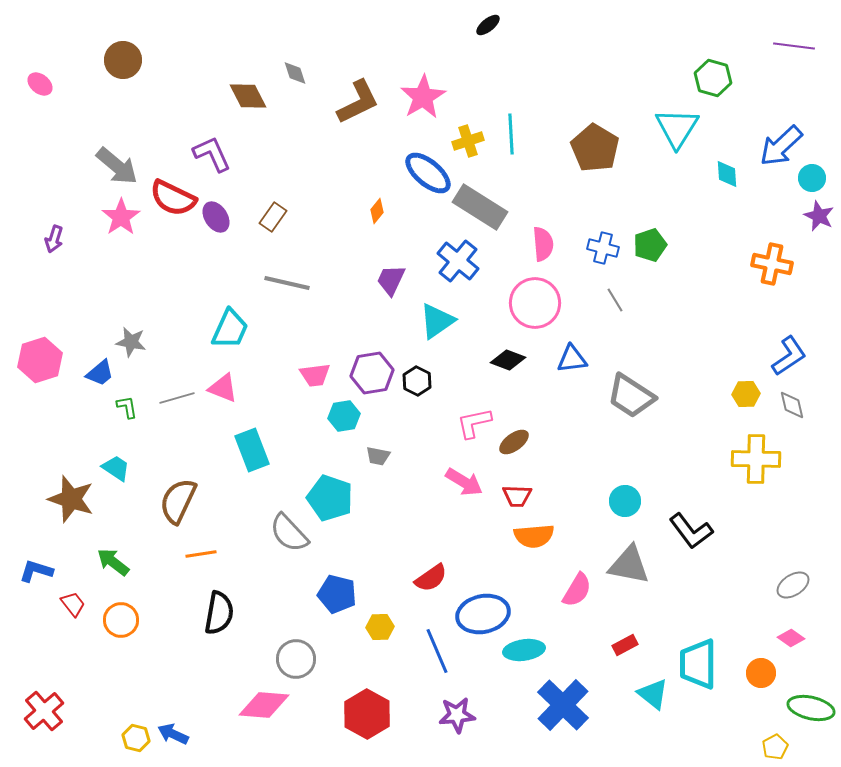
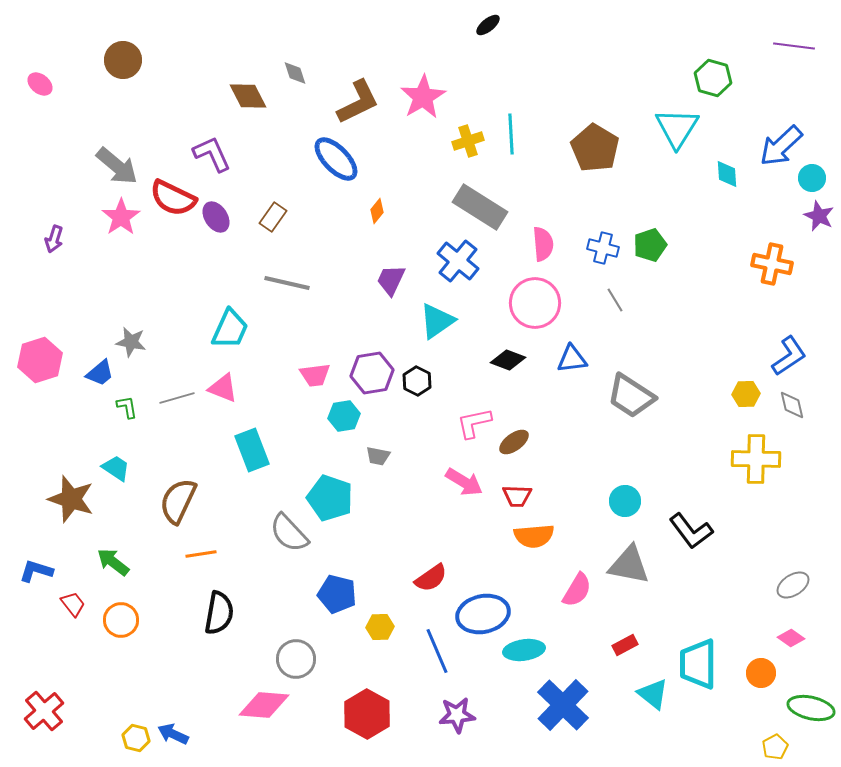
blue ellipse at (428, 173): moved 92 px left, 14 px up; rotated 6 degrees clockwise
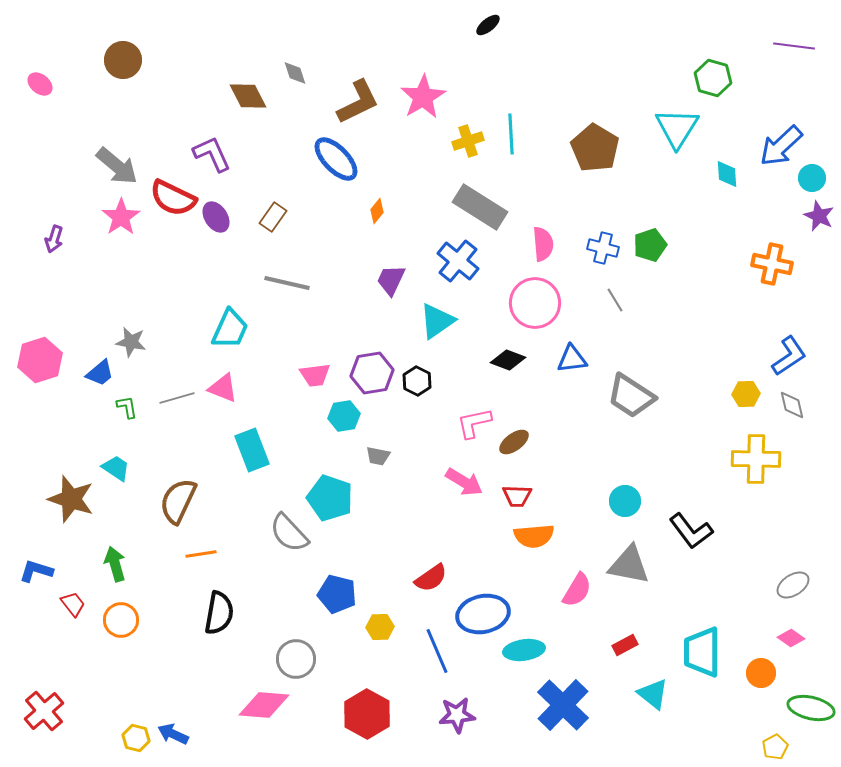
green arrow at (113, 562): moved 2 px right, 2 px down; rotated 36 degrees clockwise
cyan trapezoid at (698, 664): moved 4 px right, 12 px up
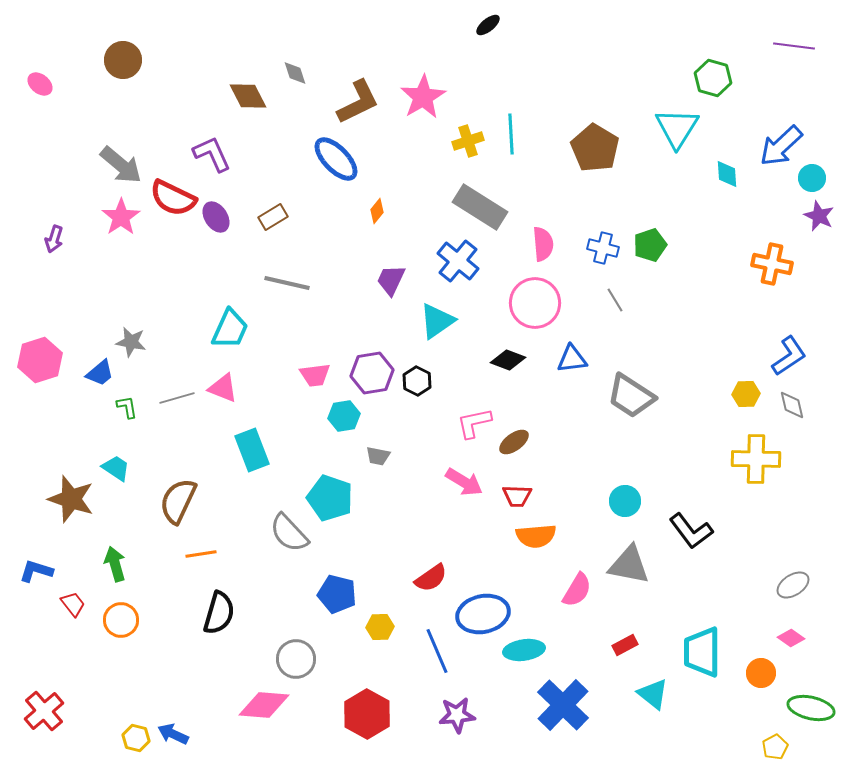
gray arrow at (117, 166): moved 4 px right, 1 px up
brown rectangle at (273, 217): rotated 24 degrees clockwise
orange semicircle at (534, 536): moved 2 px right
black semicircle at (219, 613): rotated 6 degrees clockwise
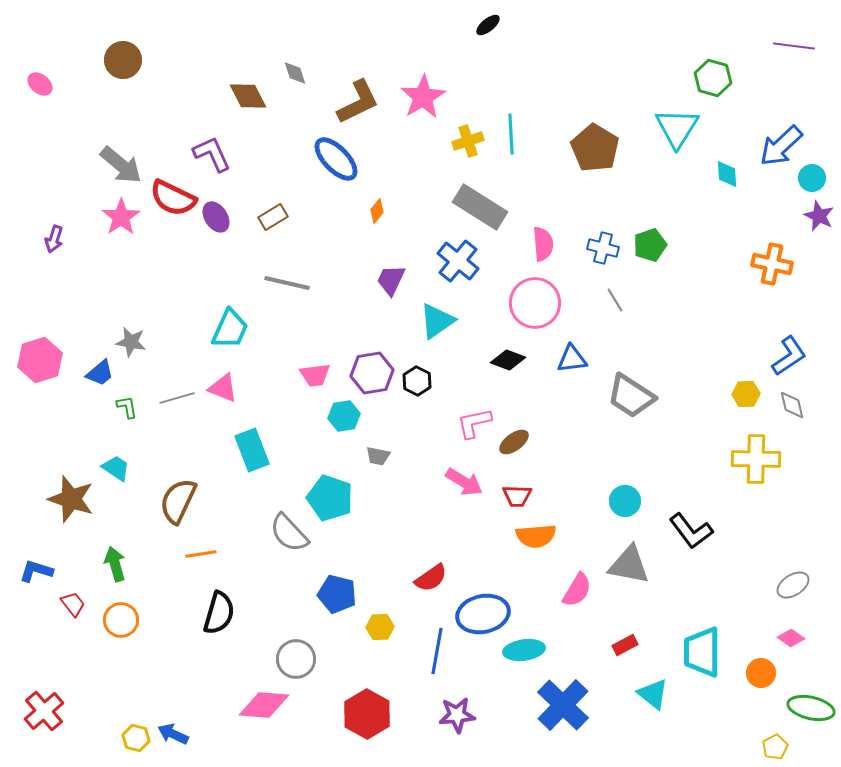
blue line at (437, 651): rotated 33 degrees clockwise
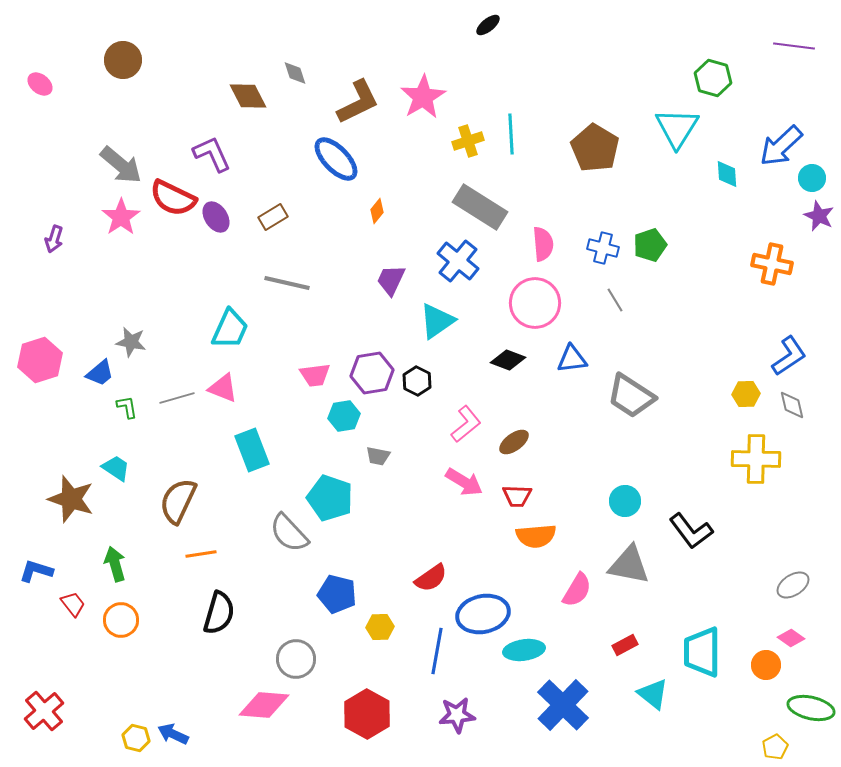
pink L-shape at (474, 423): moved 8 px left, 1 px down; rotated 153 degrees clockwise
orange circle at (761, 673): moved 5 px right, 8 px up
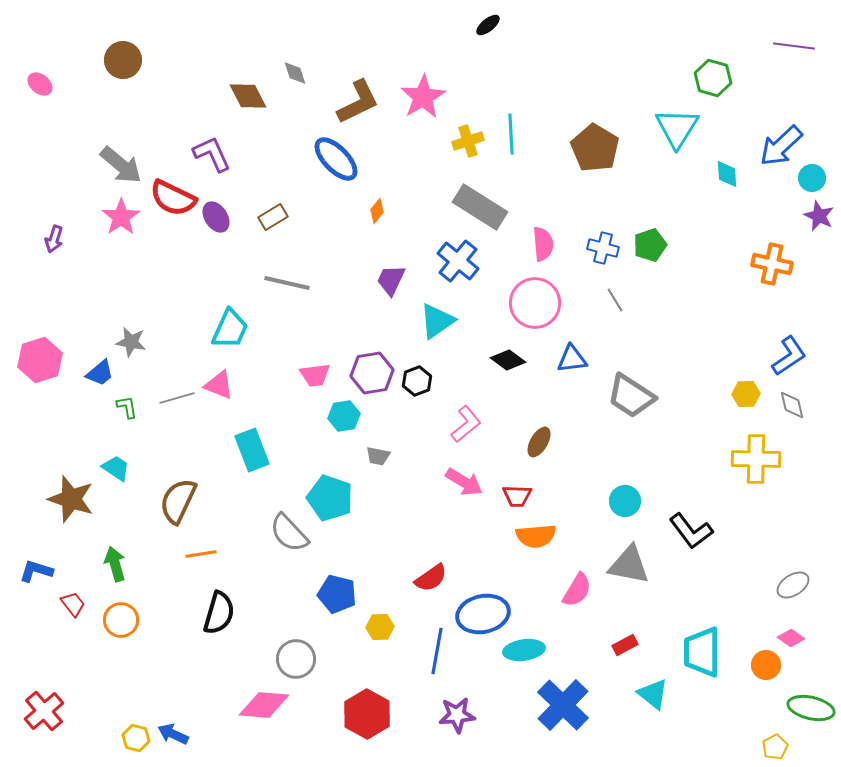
black diamond at (508, 360): rotated 16 degrees clockwise
black hexagon at (417, 381): rotated 12 degrees clockwise
pink triangle at (223, 388): moved 4 px left, 3 px up
brown ellipse at (514, 442): moved 25 px right; rotated 24 degrees counterclockwise
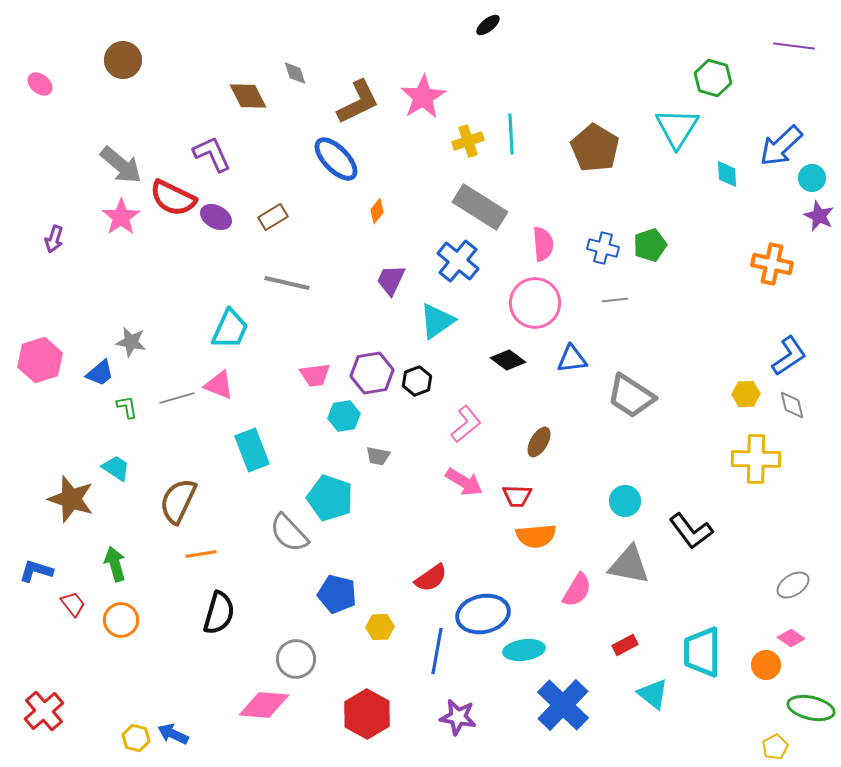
purple ellipse at (216, 217): rotated 28 degrees counterclockwise
gray line at (615, 300): rotated 65 degrees counterclockwise
purple star at (457, 715): moved 1 px right, 2 px down; rotated 15 degrees clockwise
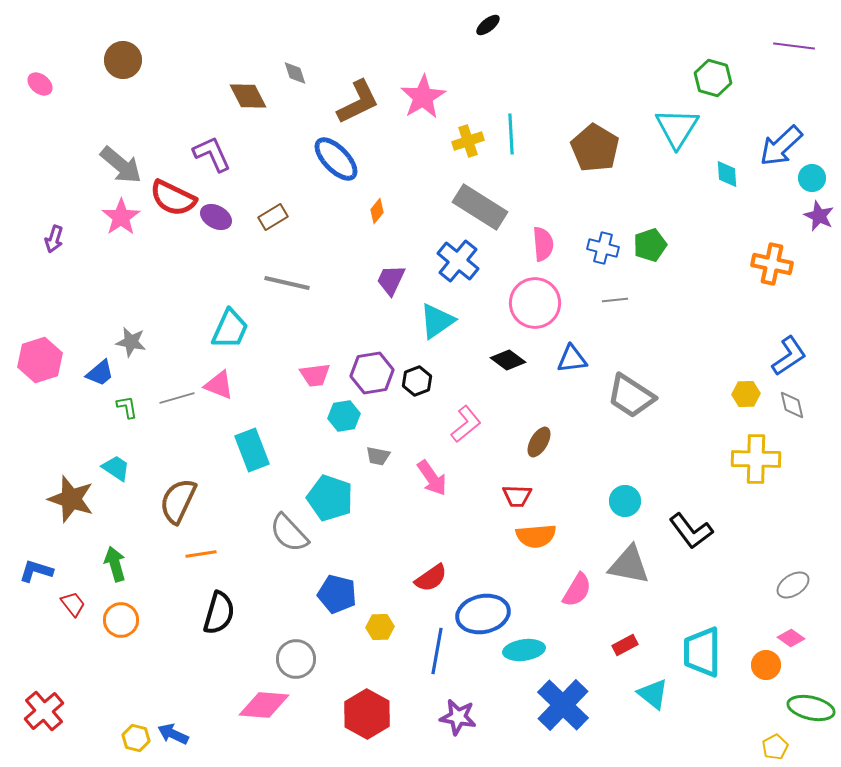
pink arrow at (464, 482): moved 32 px left, 4 px up; rotated 24 degrees clockwise
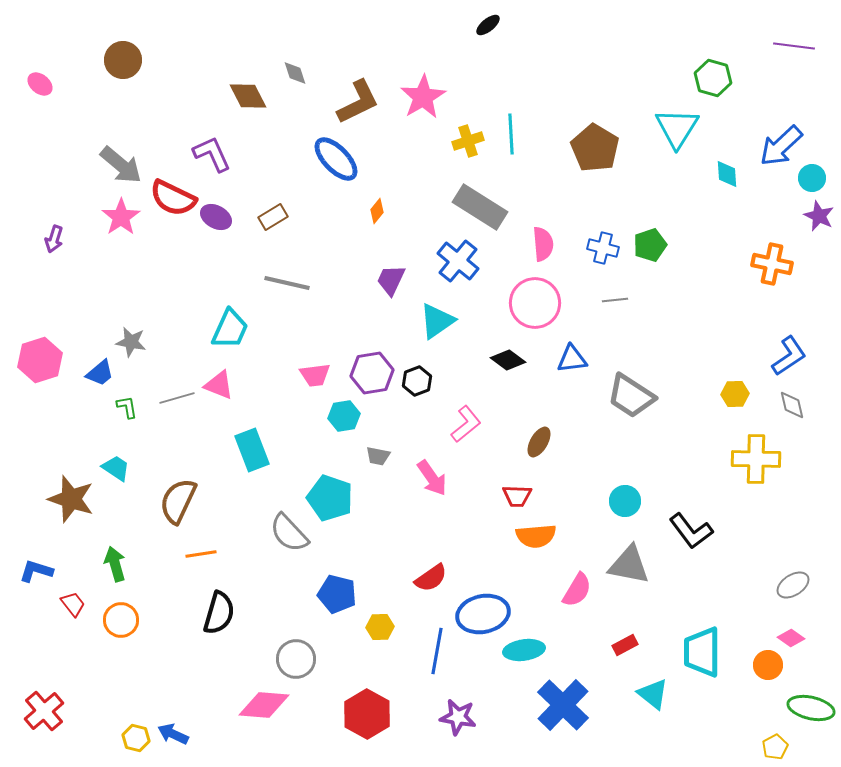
yellow hexagon at (746, 394): moved 11 px left
orange circle at (766, 665): moved 2 px right
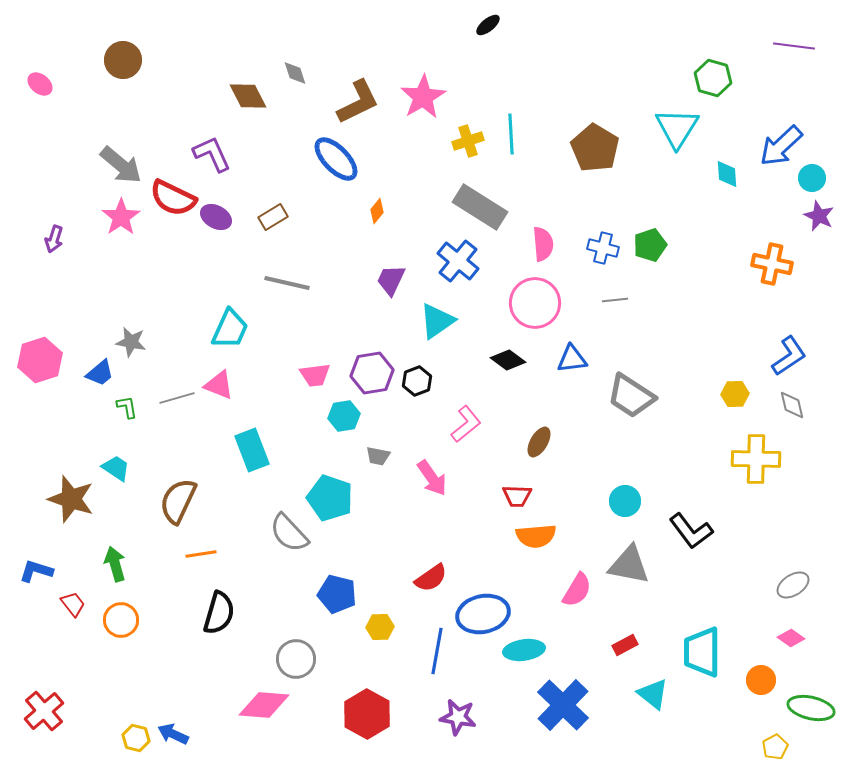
orange circle at (768, 665): moved 7 px left, 15 px down
